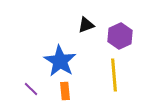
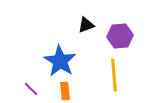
purple hexagon: rotated 20 degrees clockwise
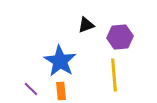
purple hexagon: moved 1 px down
orange rectangle: moved 4 px left
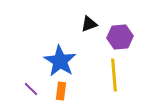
black triangle: moved 3 px right, 1 px up
orange rectangle: rotated 12 degrees clockwise
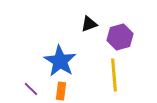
purple hexagon: rotated 10 degrees counterclockwise
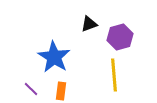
blue star: moved 6 px left, 4 px up
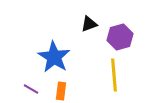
purple line: rotated 14 degrees counterclockwise
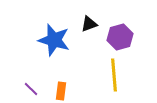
blue star: moved 17 px up; rotated 16 degrees counterclockwise
purple line: rotated 14 degrees clockwise
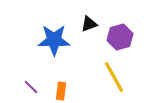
blue star: rotated 16 degrees counterclockwise
yellow line: moved 2 px down; rotated 24 degrees counterclockwise
purple line: moved 2 px up
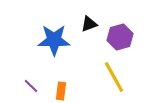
purple line: moved 1 px up
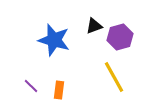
black triangle: moved 5 px right, 2 px down
blue star: rotated 16 degrees clockwise
orange rectangle: moved 2 px left, 1 px up
